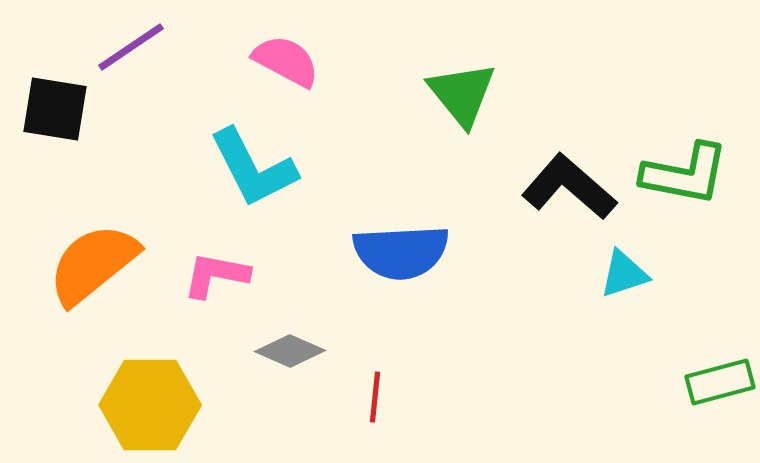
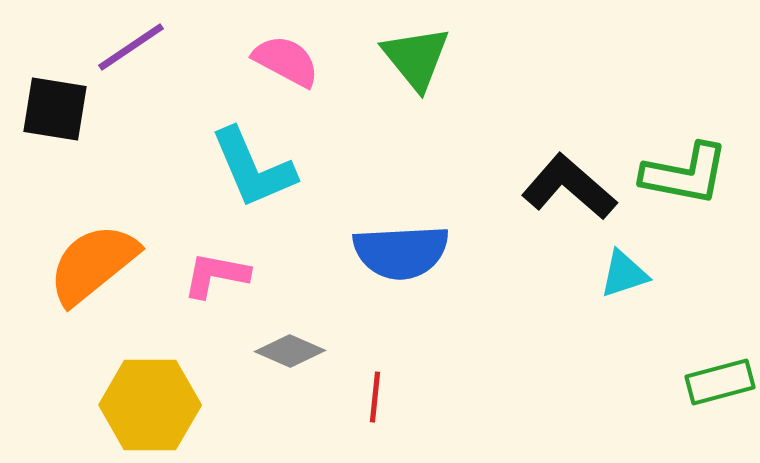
green triangle: moved 46 px left, 36 px up
cyan L-shape: rotated 4 degrees clockwise
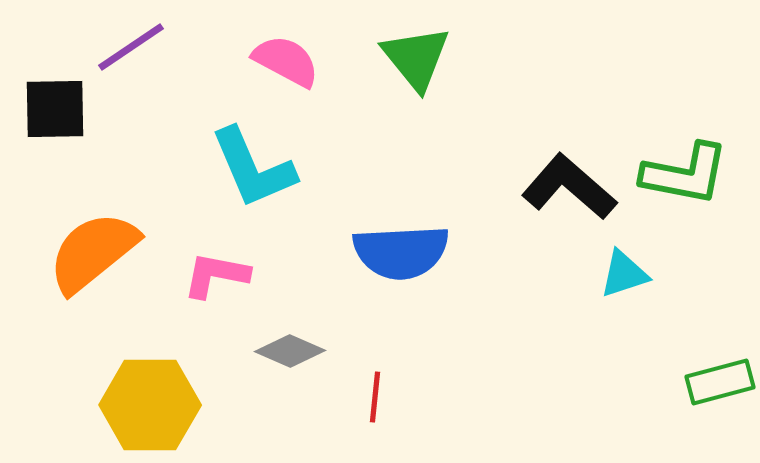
black square: rotated 10 degrees counterclockwise
orange semicircle: moved 12 px up
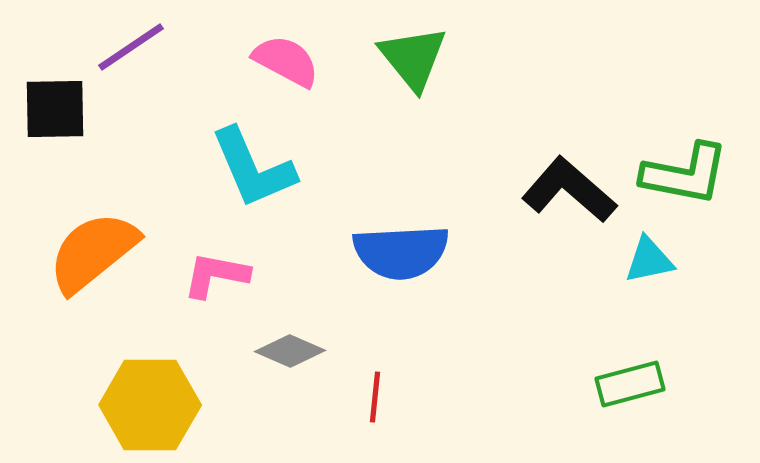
green triangle: moved 3 px left
black L-shape: moved 3 px down
cyan triangle: moved 25 px right, 14 px up; rotated 6 degrees clockwise
green rectangle: moved 90 px left, 2 px down
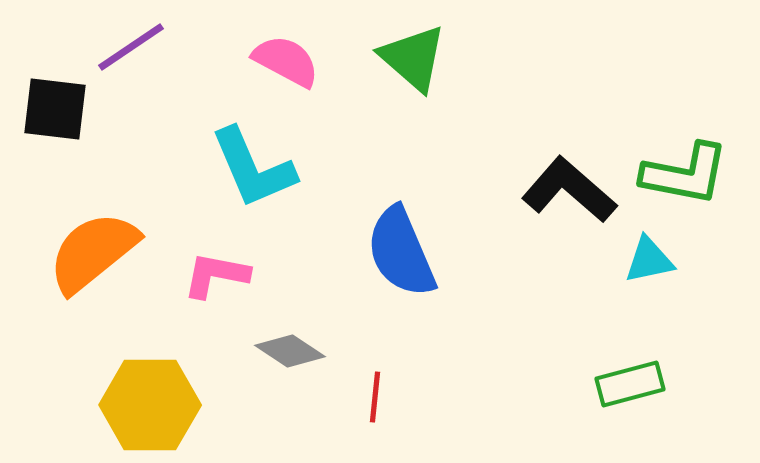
green triangle: rotated 10 degrees counterclockwise
black square: rotated 8 degrees clockwise
blue semicircle: rotated 70 degrees clockwise
gray diamond: rotated 10 degrees clockwise
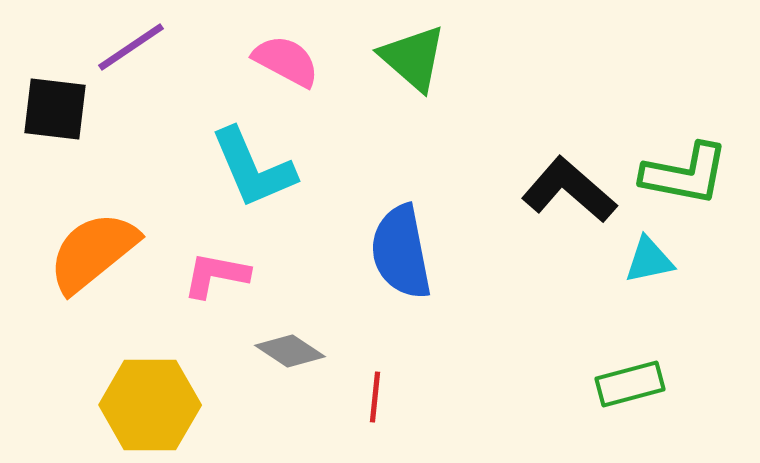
blue semicircle: rotated 12 degrees clockwise
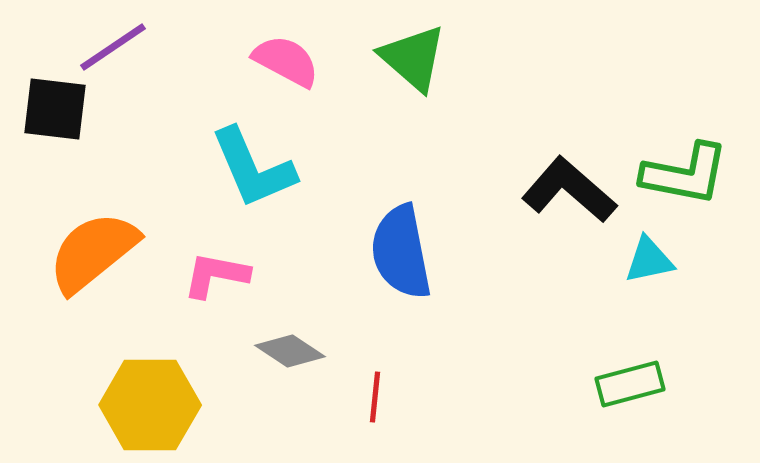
purple line: moved 18 px left
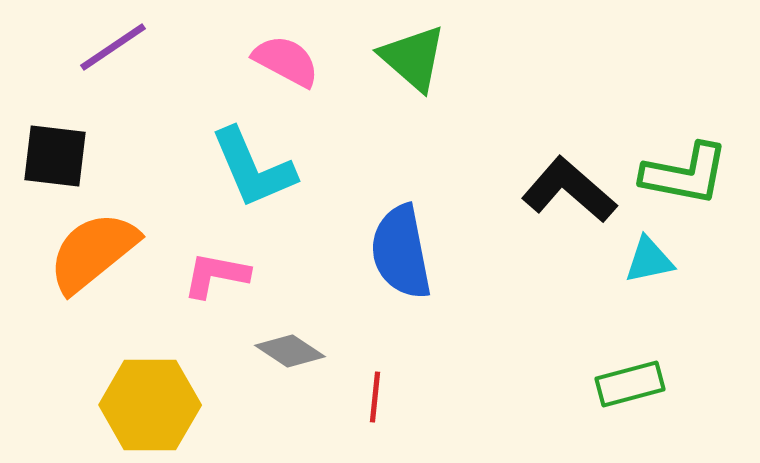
black square: moved 47 px down
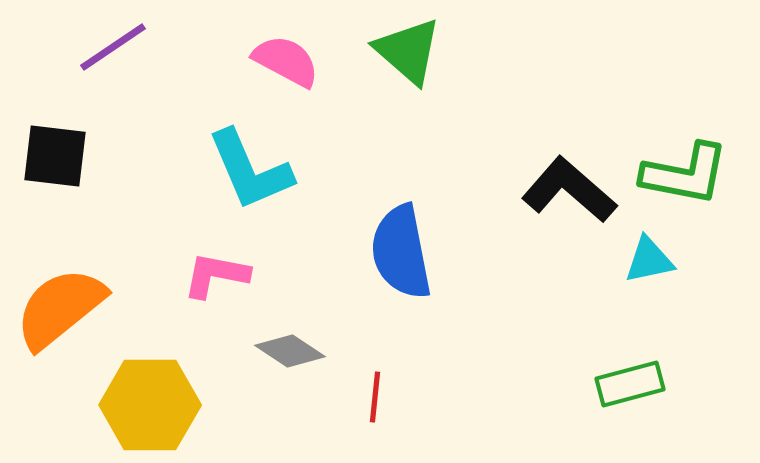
green triangle: moved 5 px left, 7 px up
cyan L-shape: moved 3 px left, 2 px down
orange semicircle: moved 33 px left, 56 px down
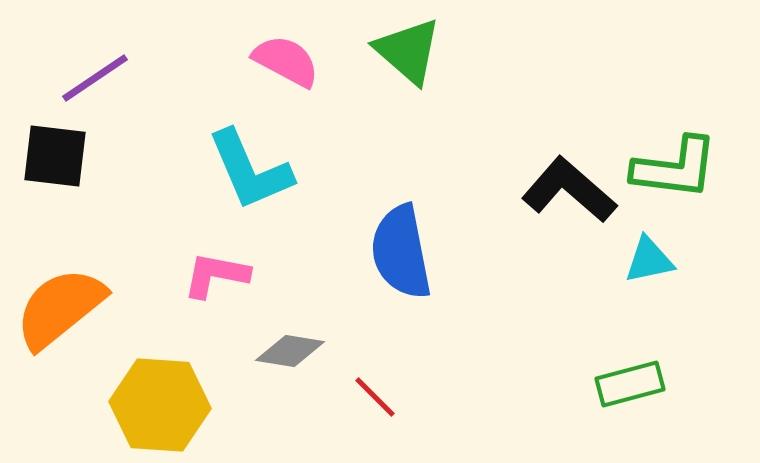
purple line: moved 18 px left, 31 px down
green L-shape: moved 10 px left, 6 px up; rotated 4 degrees counterclockwise
gray diamond: rotated 24 degrees counterclockwise
red line: rotated 51 degrees counterclockwise
yellow hexagon: moved 10 px right; rotated 4 degrees clockwise
